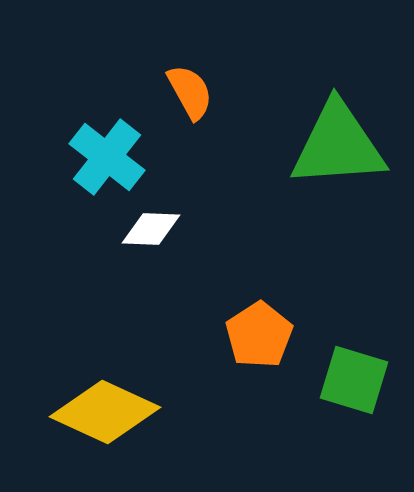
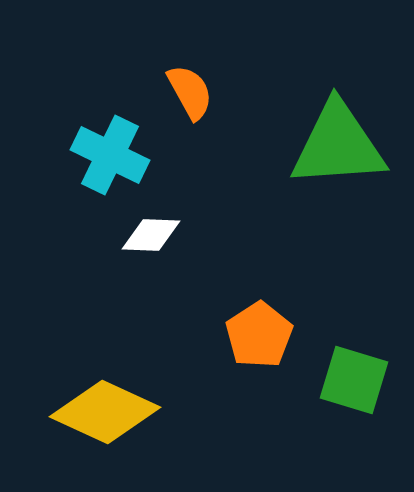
cyan cross: moved 3 px right, 2 px up; rotated 12 degrees counterclockwise
white diamond: moved 6 px down
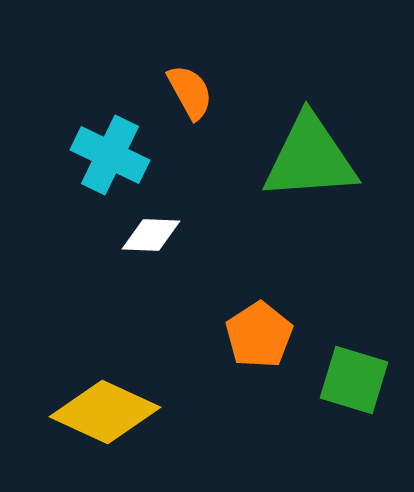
green triangle: moved 28 px left, 13 px down
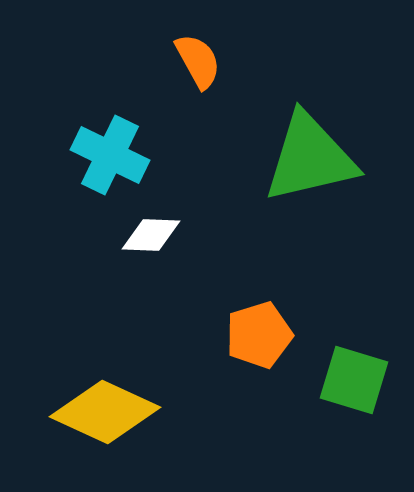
orange semicircle: moved 8 px right, 31 px up
green triangle: rotated 9 degrees counterclockwise
orange pentagon: rotated 16 degrees clockwise
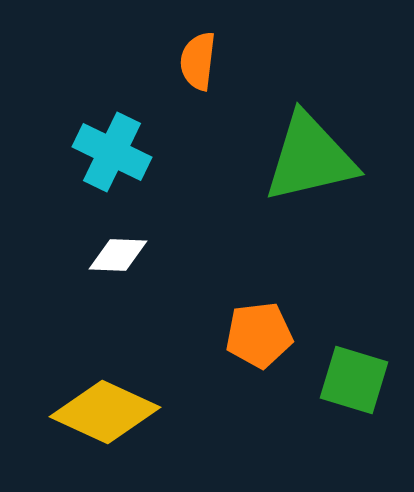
orange semicircle: rotated 144 degrees counterclockwise
cyan cross: moved 2 px right, 3 px up
white diamond: moved 33 px left, 20 px down
orange pentagon: rotated 10 degrees clockwise
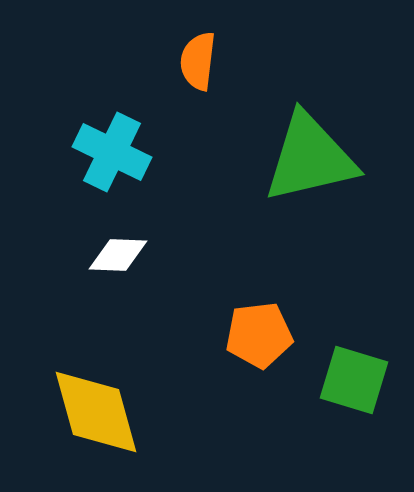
yellow diamond: moved 9 px left; rotated 50 degrees clockwise
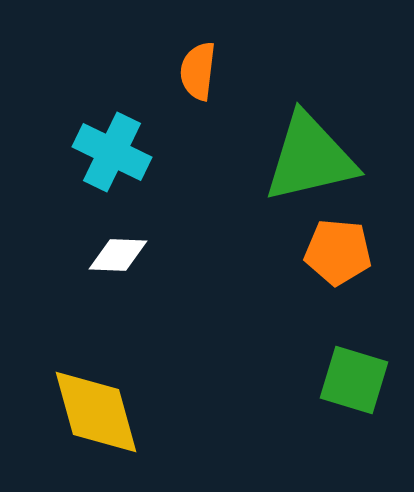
orange semicircle: moved 10 px down
orange pentagon: moved 79 px right, 83 px up; rotated 12 degrees clockwise
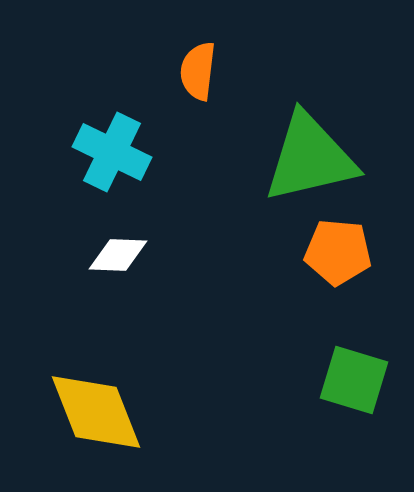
yellow diamond: rotated 6 degrees counterclockwise
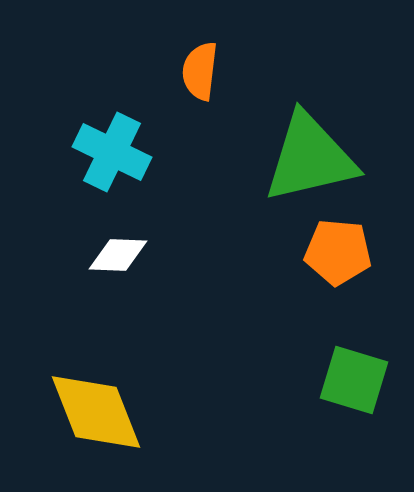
orange semicircle: moved 2 px right
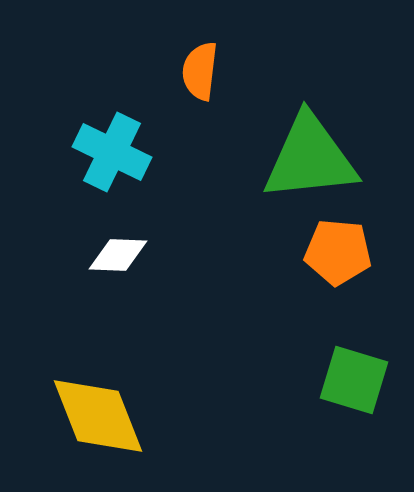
green triangle: rotated 7 degrees clockwise
yellow diamond: moved 2 px right, 4 px down
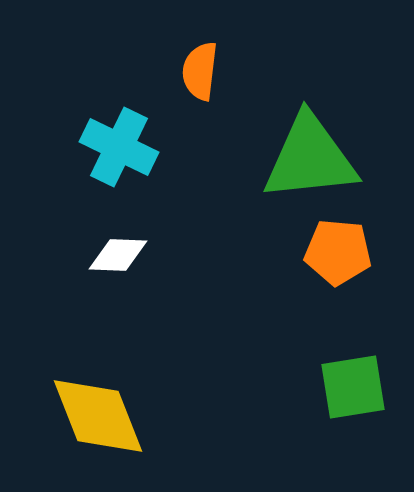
cyan cross: moved 7 px right, 5 px up
green square: moved 1 px left, 7 px down; rotated 26 degrees counterclockwise
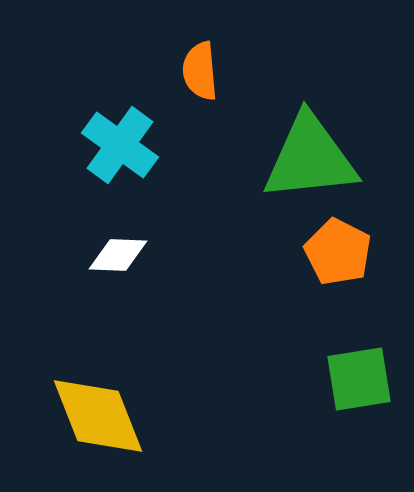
orange semicircle: rotated 12 degrees counterclockwise
cyan cross: moved 1 px right, 2 px up; rotated 10 degrees clockwise
orange pentagon: rotated 22 degrees clockwise
green square: moved 6 px right, 8 px up
